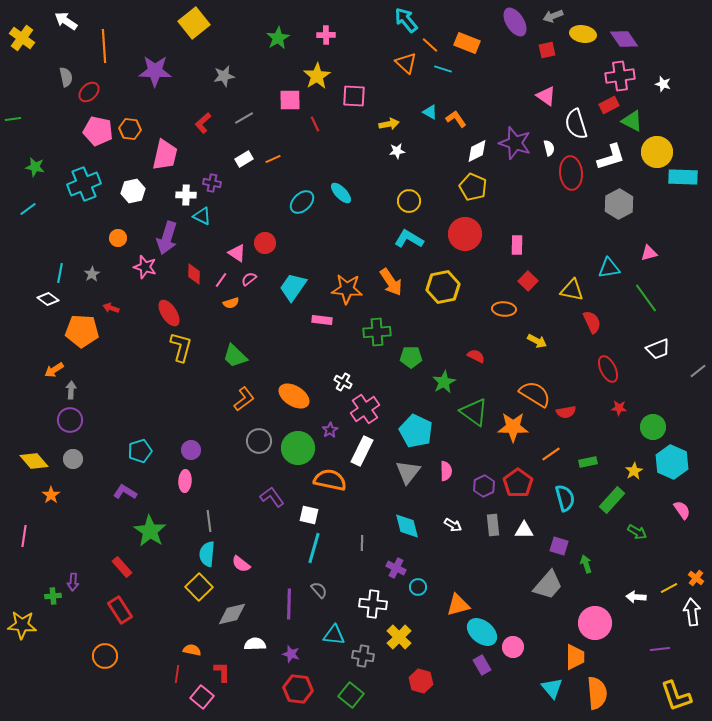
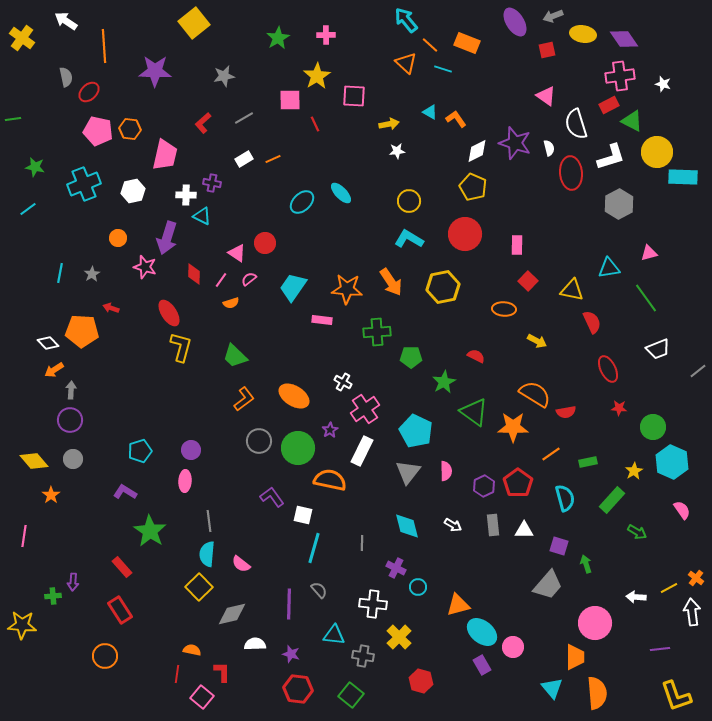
white diamond at (48, 299): moved 44 px down; rotated 10 degrees clockwise
white square at (309, 515): moved 6 px left
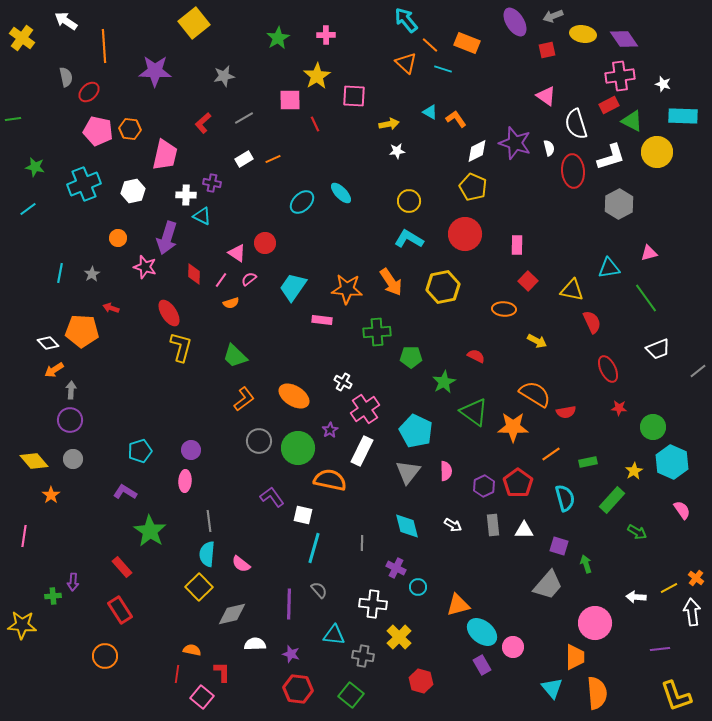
red ellipse at (571, 173): moved 2 px right, 2 px up
cyan rectangle at (683, 177): moved 61 px up
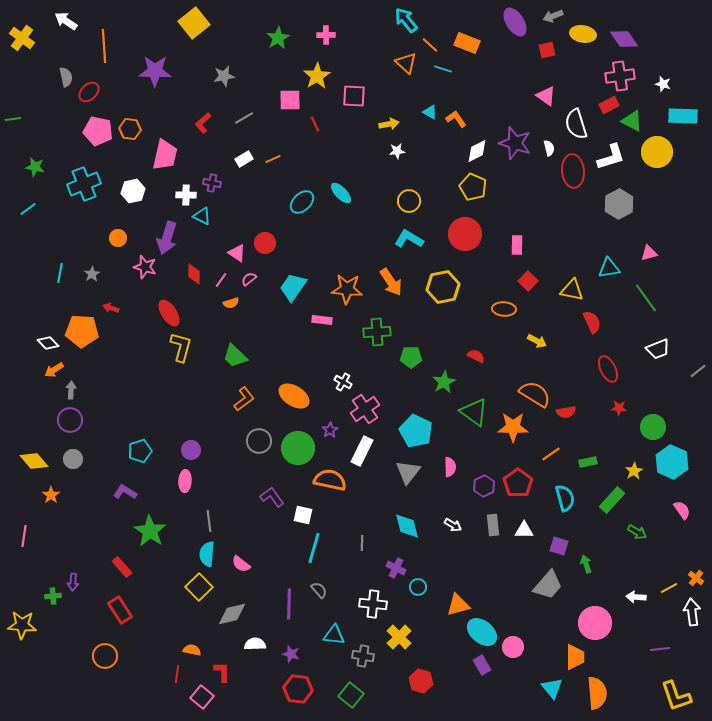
pink semicircle at (446, 471): moved 4 px right, 4 px up
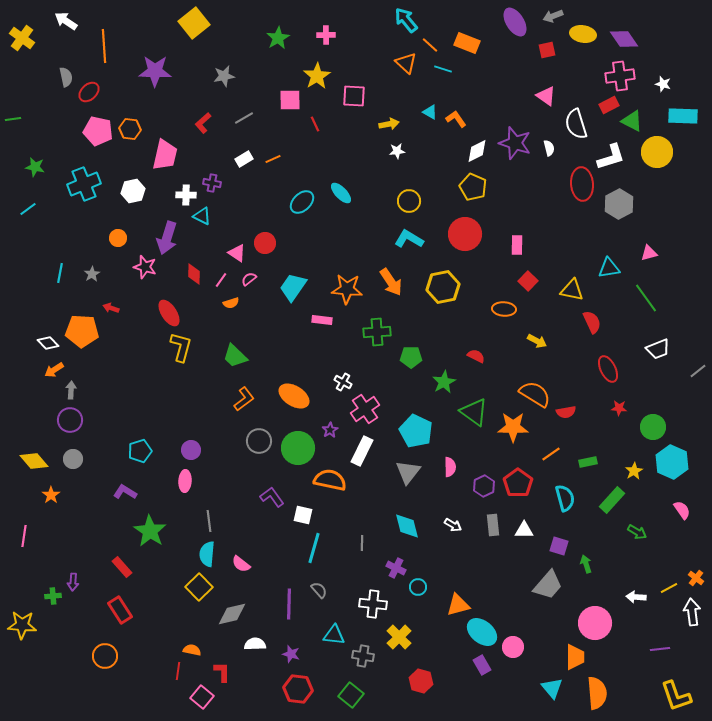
red ellipse at (573, 171): moved 9 px right, 13 px down
red line at (177, 674): moved 1 px right, 3 px up
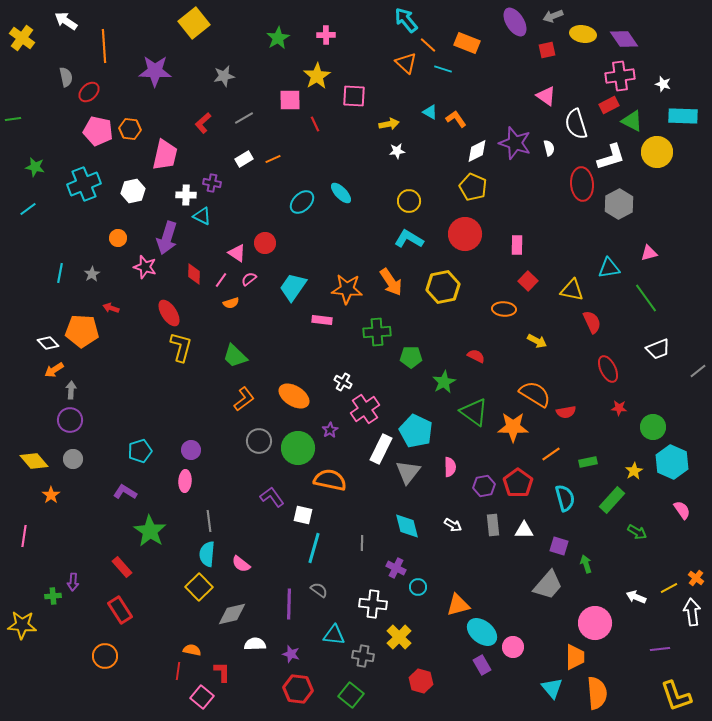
orange line at (430, 45): moved 2 px left
white rectangle at (362, 451): moved 19 px right, 2 px up
purple hexagon at (484, 486): rotated 15 degrees clockwise
gray semicircle at (319, 590): rotated 12 degrees counterclockwise
white arrow at (636, 597): rotated 18 degrees clockwise
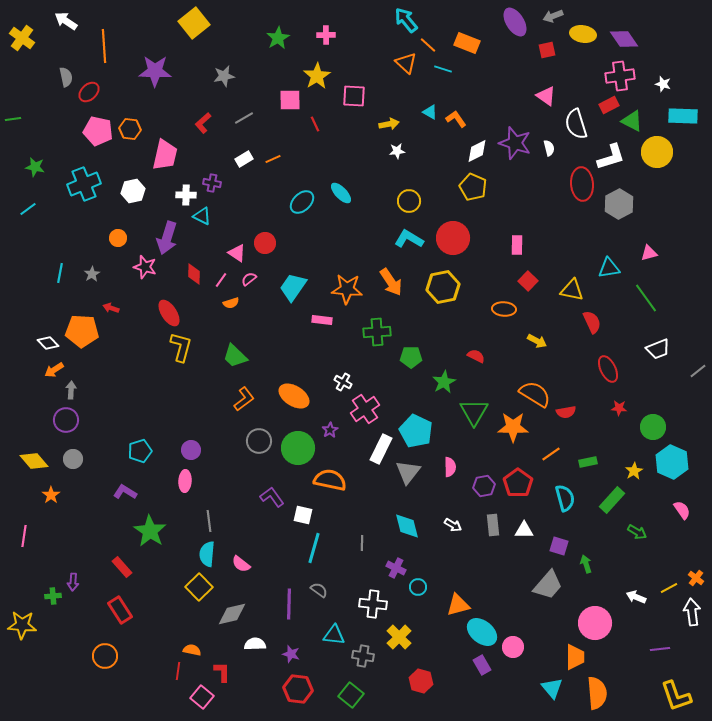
red circle at (465, 234): moved 12 px left, 4 px down
green triangle at (474, 412): rotated 24 degrees clockwise
purple circle at (70, 420): moved 4 px left
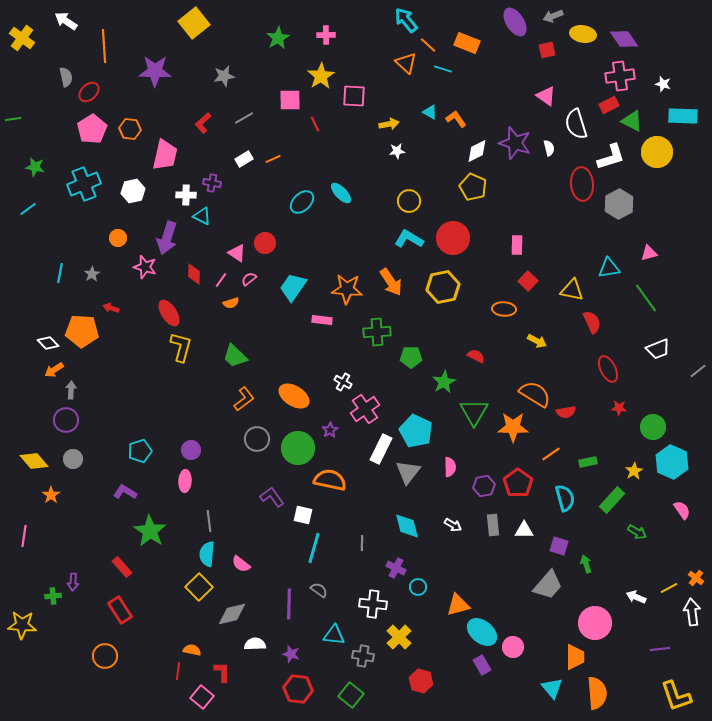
yellow star at (317, 76): moved 4 px right
pink pentagon at (98, 131): moved 6 px left, 2 px up; rotated 28 degrees clockwise
gray circle at (259, 441): moved 2 px left, 2 px up
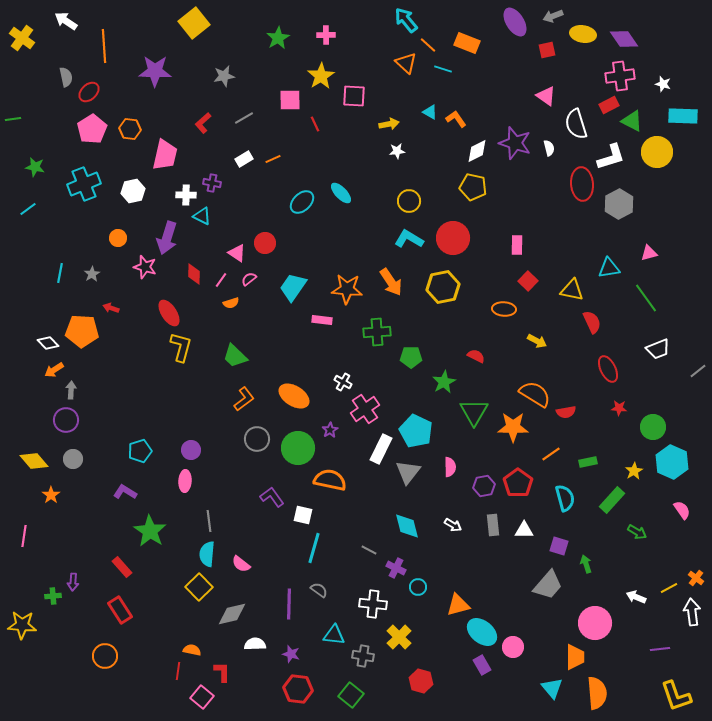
yellow pentagon at (473, 187): rotated 12 degrees counterclockwise
gray line at (362, 543): moved 7 px right, 7 px down; rotated 63 degrees counterclockwise
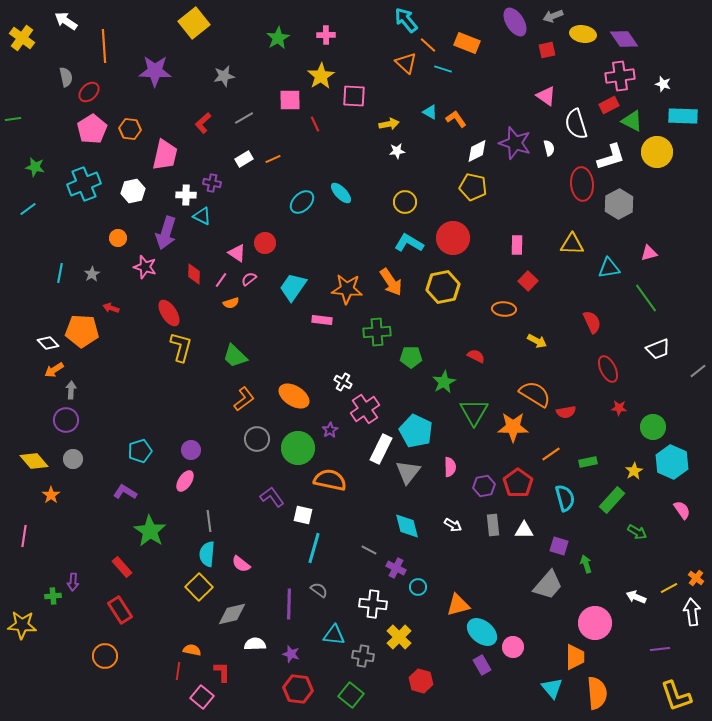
yellow circle at (409, 201): moved 4 px left, 1 px down
purple arrow at (167, 238): moved 1 px left, 5 px up
cyan L-shape at (409, 239): moved 4 px down
yellow triangle at (572, 290): moved 46 px up; rotated 10 degrees counterclockwise
pink ellipse at (185, 481): rotated 30 degrees clockwise
